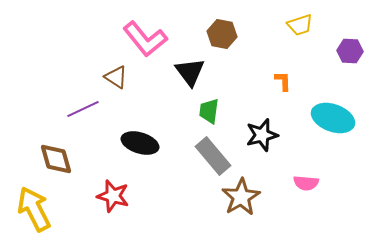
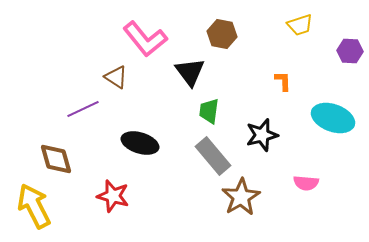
yellow arrow: moved 3 px up
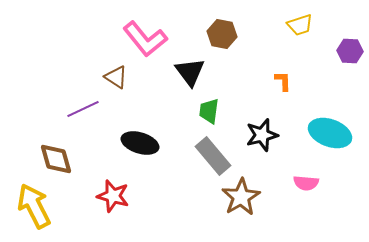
cyan ellipse: moved 3 px left, 15 px down
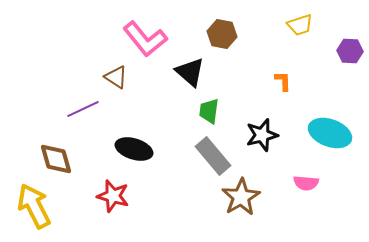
black triangle: rotated 12 degrees counterclockwise
black ellipse: moved 6 px left, 6 px down
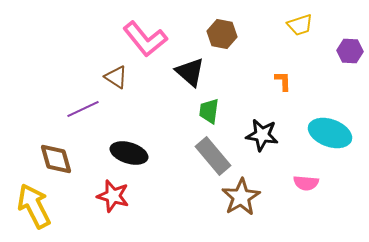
black star: rotated 24 degrees clockwise
black ellipse: moved 5 px left, 4 px down
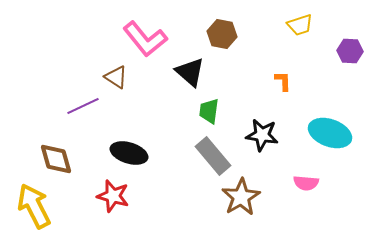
purple line: moved 3 px up
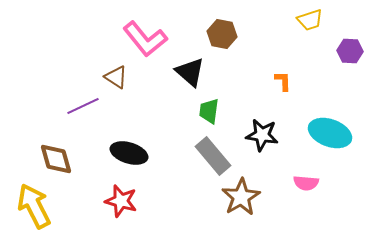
yellow trapezoid: moved 10 px right, 5 px up
red star: moved 8 px right, 5 px down
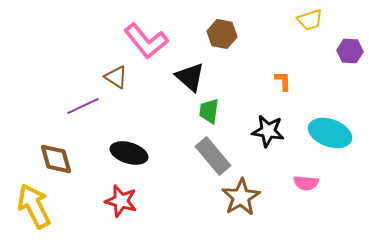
pink L-shape: moved 1 px right, 2 px down
black triangle: moved 5 px down
black star: moved 6 px right, 4 px up
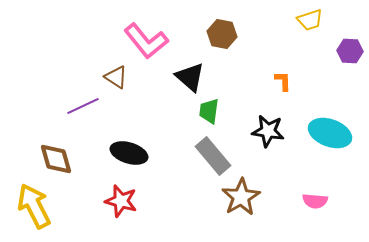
pink semicircle: moved 9 px right, 18 px down
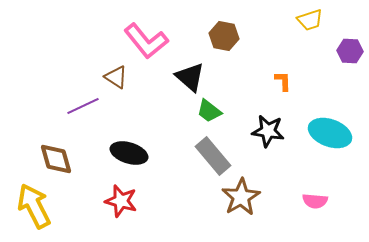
brown hexagon: moved 2 px right, 2 px down
green trapezoid: rotated 60 degrees counterclockwise
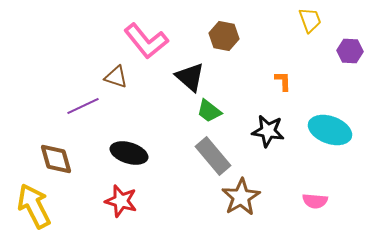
yellow trapezoid: rotated 92 degrees counterclockwise
brown triangle: rotated 15 degrees counterclockwise
cyan ellipse: moved 3 px up
